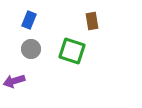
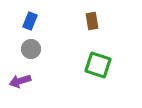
blue rectangle: moved 1 px right, 1 px down
green square: moved 26 px right, 14 px down
purple arrow: moved 6 px right
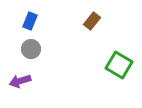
brown rectangle: rotated 48 degrees clockwise
green square: moved 21 px right; rotated 12 degrees clockwise
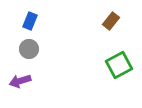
brown rectangle: moved 19 px right
gray circle: moved 2 px left
green square: rotated 32 degrees clockwise
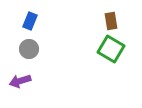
brown rectangle: rotated 48 degrees counterclockwise
green square: moved 8 px left, 16 px up; rotated 32 degrees counterclockwise
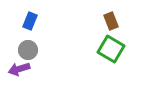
brown rectangle: rotated 12 degrees counterclockwise
gray circle: moved 1 px left, 1 px down
purple arrow: moved 1 px left, 12 px up
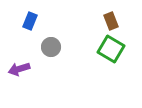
gray circle: moved 23 px right, 3 px up
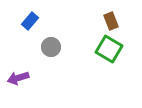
blue rectangle: rotated 18 degrees clockwise
green square: moved 2 px left
purple arrow: moved 1 px left, 9 px down
